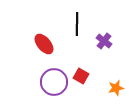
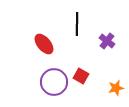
purple cross: moved 3 px right
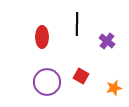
red ellipse: moved 2 px left, 7 px up; rotated 40 degrees clockwise
purple circle: moved 7 px left
orange star: moved 2 px left
